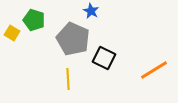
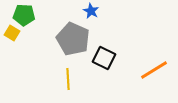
green pentagon: moved 10 px left, 5 px up; rotated 15 degrees counterclockwise
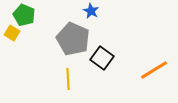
green pentagon: rotated 20 degrees clockwise
black square: moved 2 px left; rotated 10 degrees clockwise
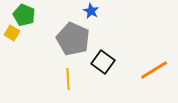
black square: moved 1 px right, 4 px down
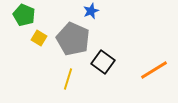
blue star: rotated 21 degrees clockwise
yellow square: moved 27 px right, 5 px down
yellow line: rotated 20 degrees clockwise
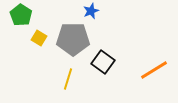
green pentagon: moved 3 px left; rotated 10 degrees clockwise
gray pentagon: rotated 24 degrees counterclockwise
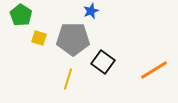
yellow square: rotated 14 degrees counterclockwise
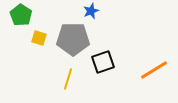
black square: rotated 35 degrees clockwise
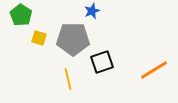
blue star: moved 1 px right
black square: moved 1 px left
yellow line: rotated 30 degrees counterclockwise
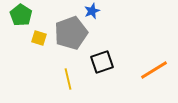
gray pentagon: moved 2 px left, 6 px up; rotated 20 degrees counterclockwise
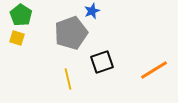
yellow square: moved 22 px left
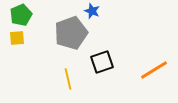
blue star: rotated 28 degrees counterclockwise
green pentagon: rotated 15 degrees clockwise
yellow square: rotated 21 degrees counterclockwise
